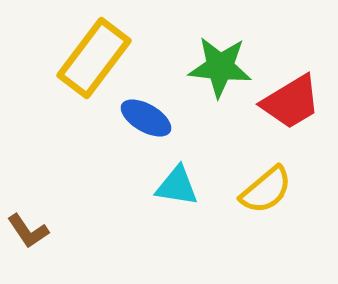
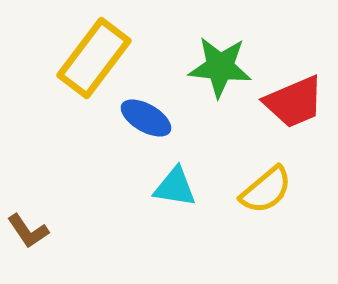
red trapezoid: moved 3 px right; rotated 8 degrees clockwise
cyan triangle: moved 2 px left, 1 px down
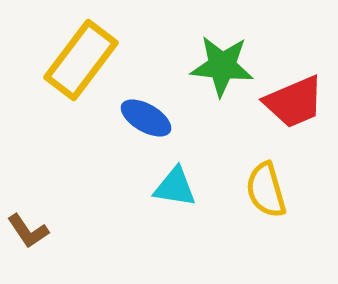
yellow rectangle: moved 13 px left, 2 px down
green star: moved 2 px right, 1 px up
yellow semicircle: rotated 114 degrees clockwise
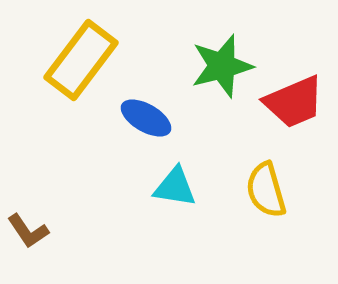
green star: rotated 20 degrees counterclockwise
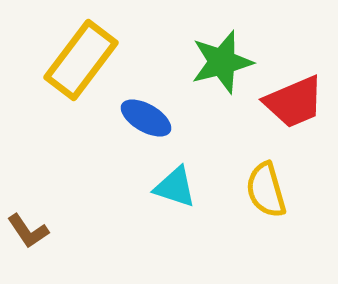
green star: moved 4 px up
cyan triangle: rotated 9 degrees clockwise
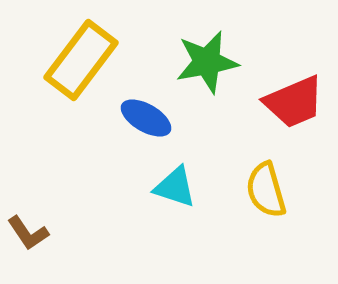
green star: moved 15 px left; rotated 4 degrees clockwise
brown L-shape: moved 2 px down
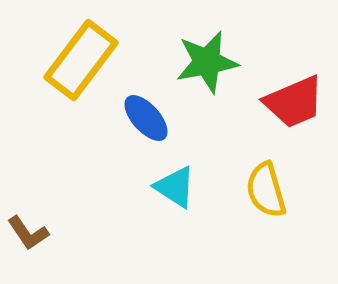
blue ellipse: rotated 18 degrees clockwise
cyan triangle: rotated 15 degrees clockwise
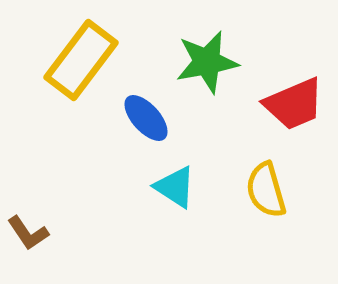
red trapezoid: moved 2 px down
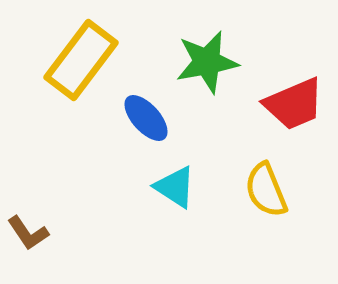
yellow semicircle: rotated 6 degrees counterclockwise
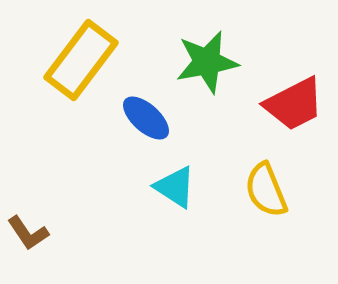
red trapezoid: rotated 4 degrees counterclockwise
blue ellipse: rotated 6 degrees counterclockwise
